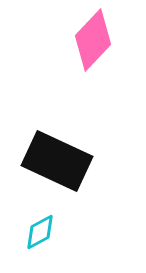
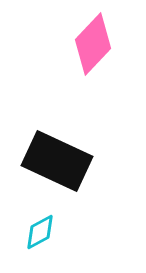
pink diamond: moved 4 px down
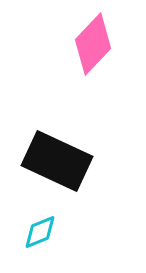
cyan diamond: rotated 6 degrees clockwise
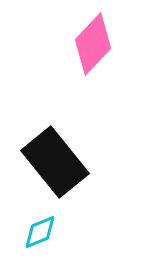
black rectangle: moved 2 px left, 1 px down; rotated 26 degrees clockwise
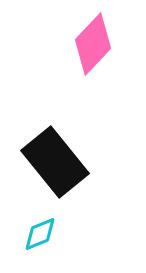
cyan diamond: moved 2 px down
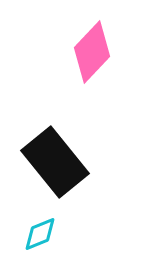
pink diamond: moved 1 px left, 8 px down
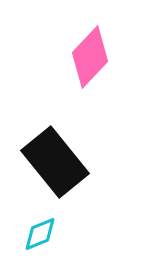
pink diamond: moved 2 px left, 5 px down
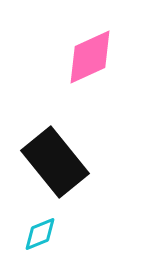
pink diamond: rotated 22 degrees clockwise
